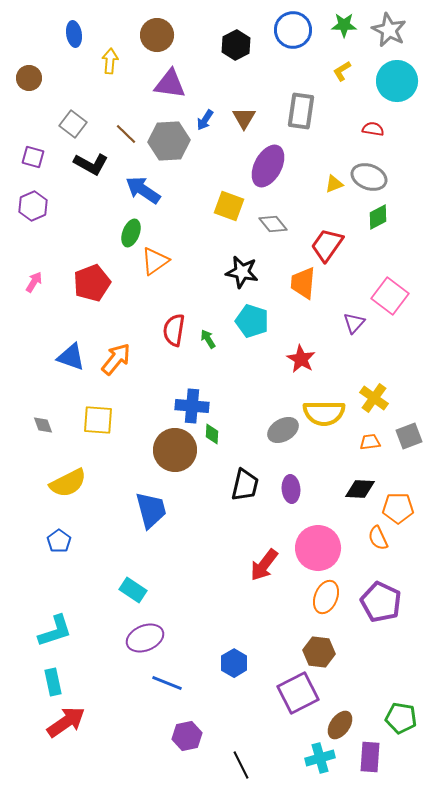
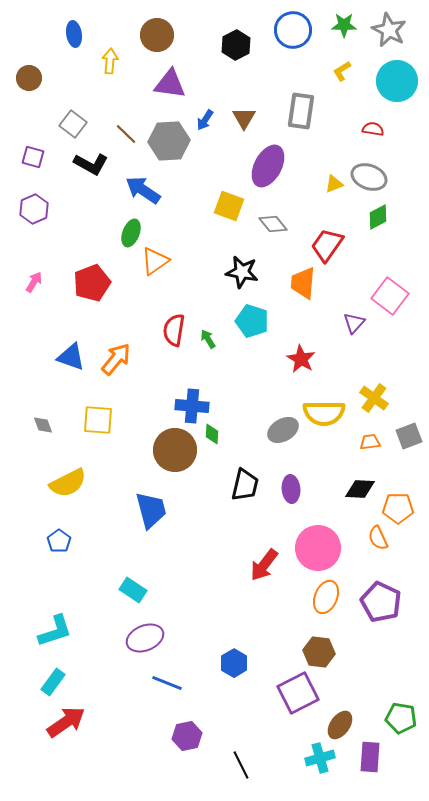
purple hexagon at (33, 206): moved 1 px right, 3 px down
cyan rectangle at (53, 682): rotated 48 degrees clockwise
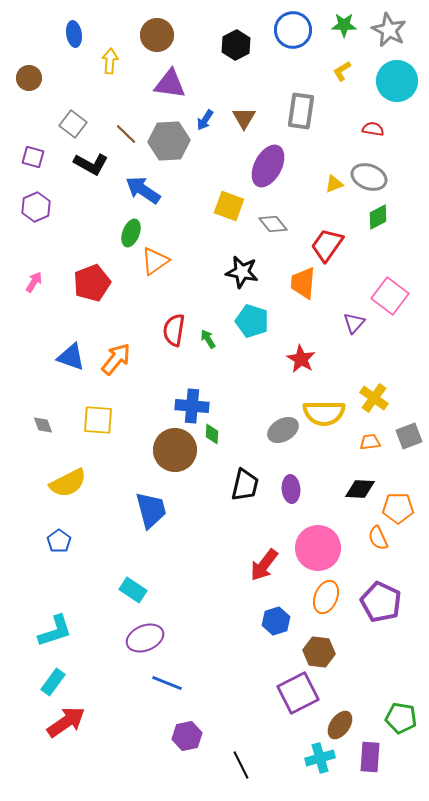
purple hexagon at (34, 209): moved 2 px right, 2 px up
blue hexagon at (234, 663): moved 42 px right, 42 px up; rotated 12 degrees clockwise
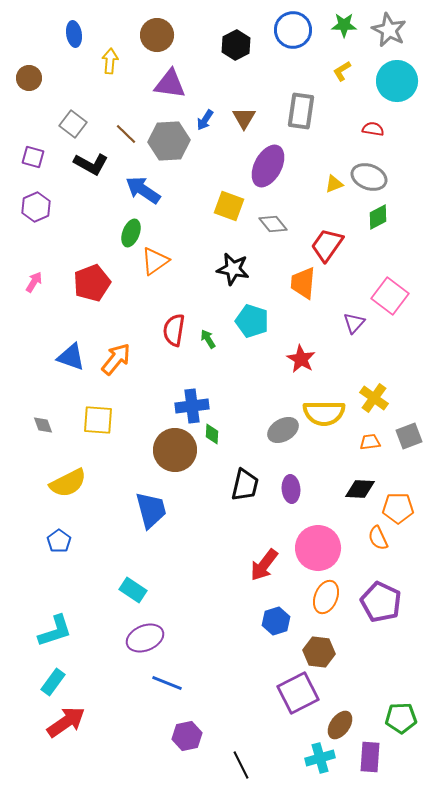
black star at (242, 272): moved 9 px left, 3 px up
blue cross at (192, 406): rotated 12 degrees counterclockwise
green pentagon at (401, 718): rotated 12 degrees counterclockwise
